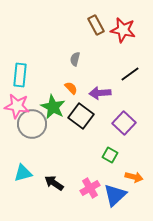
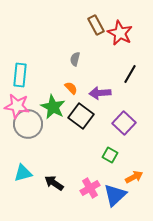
red star: moved 3 px left, 3 px down; rotated 15 degrees clockwise
black line: rotated 24 degrees counterclockwise
gray circle: moved 4 px left
orange arrow: rotated 42 degrees counterclockwise
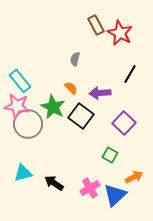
cyan rectangle: moved 6 px down; rotated 45 degrees counterclockwise
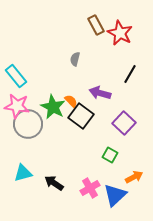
cyan rectangle: moved 4 px left, 5 px up
orange semicircle: moved 13 px down
purple arrow: rotated 20 degrees clockwise
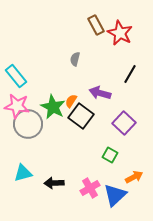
orange semicircle: rotated 104 degrees counterclockwise
black arrow: rotated 36 degrees counterclockwise
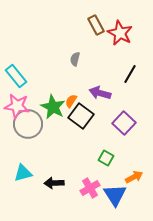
green square: moved 4 px left, 3 px down
blue triangle: rotated 20 degrees counterclockwise
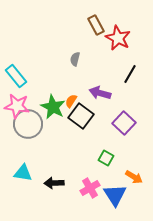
red star: moved 2 px left, 5 px down
cyan triangle: rotated 24 degrees clockwise
orange arrow: rotated 60 degrees clockwise
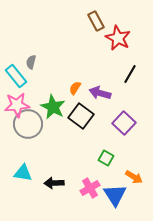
brown rectangle: moved 4 px up
gray semicircle: moved 44 px left, 3 px down
orange semicircle: moved 4 px right, 13 px up
pink star: moved 1 px up; rotated 15 degrees counterclockwise
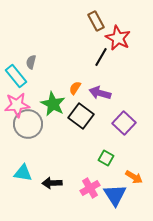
black line: moved 29 px left, 17 px up
green star: moved 3 px up
black arrow: moved 2 px left
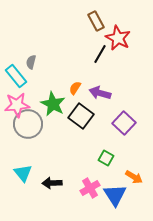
black line: moved 1 px left, 3 px up
cyan triangle: rotated 42 degrees clockwise
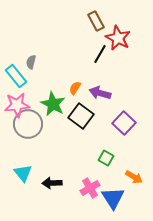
blue triangle: moved 2 px left, 3 px down
